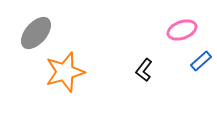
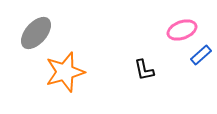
blue rectangle: moved 6 px up
black L-shape: rotated 50 degrees counterclockwise
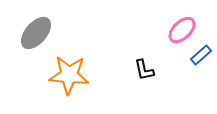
pink ellipse: rotated 24 degrees counterclockwise
orange star: moved 4 px right, 3 px down; rotated 21 degrees clockwise
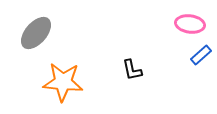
pink ellipse: moved 8 px right, 6 px up; rotated 52 degrees clockwise
black L-shape: moved 12 px left
orange star: moved 6 px left, 7 px down
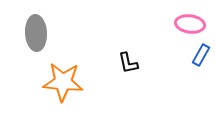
gray ellipse: rotated 44 degrees counterclockwise
blue rectangle: rotated 20 degrees counterclockwise
black L-shape: moved 4 px left, 7 px up
